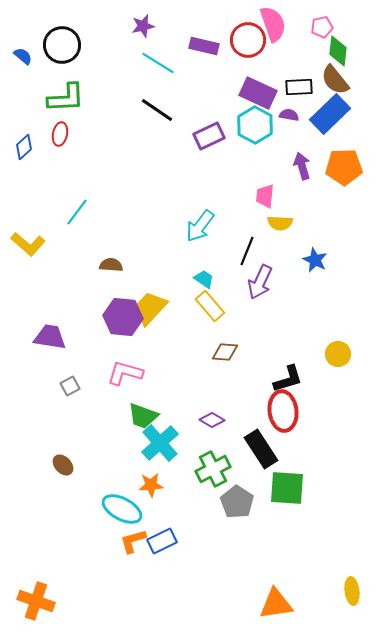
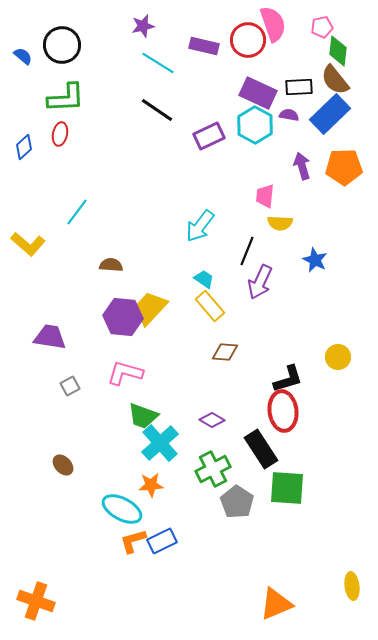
yellow circle at (338, 354): moved 3 px down
yellow ellipse at (352, 591): moved 5 px up
orange triangle at (276, 604): rotated 15 degrees counterclockwise
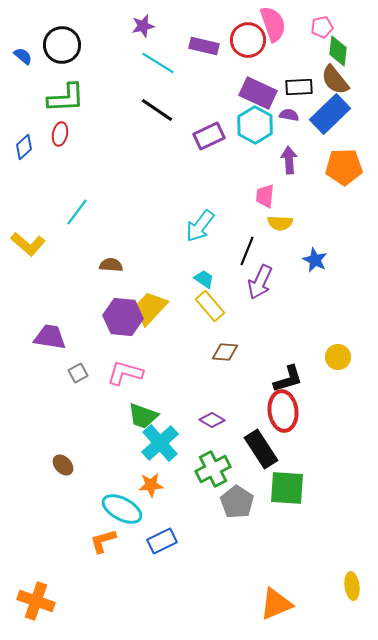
purple arrow at (302, 166): moved 13 px left, 6 px up; rotated 12 degrees clockwise
gray square at (70, 386): moved 8 px right, 13 px up
orange L-shape at (133, 541): moved 30 px left
